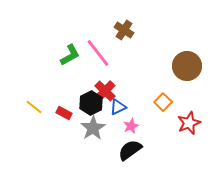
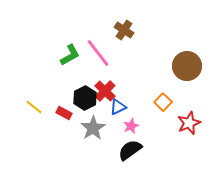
black hexagon: moved 6 px left, 5 px up
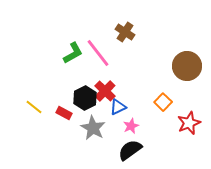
brown cross: moved 1 px right, 2 px down
green L-shape: moved 3 px right, 2 px up
gray star: rotated 10 degrees counterclockwise
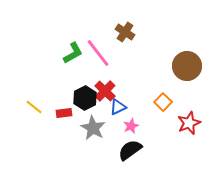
red rectangle: rotated 35 degrees counterclockwise
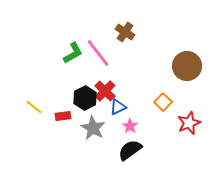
red rectangle: moved 1 px left, 3 px down
pink star: moved 1 px left; rotated 14 degrees counterclockwise
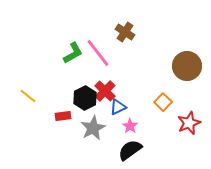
yellow line: moved 6 px left, 11 px up
gray star: rotated 15 degrees clockwise
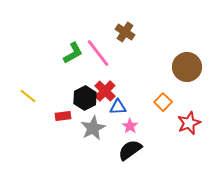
brown circle: moved 1 px down
blue triangle: rotated 24 degrees clockwise
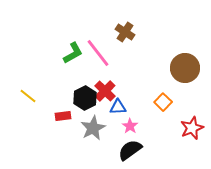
brown circle: moved 2 px left, 1 px down
red star: moved 3 px right, 5 px down
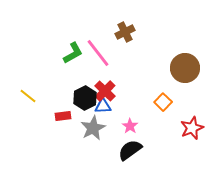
brown cross: rotated 30 degrees clockwise
blue triangle: moved 15 px left, 1 px up
